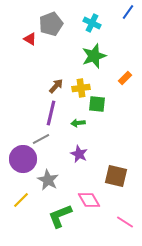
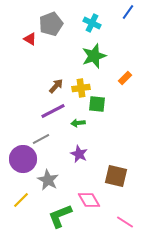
purple line: moved 2 px right, 2 px up; rotated 50 degrees clockwise
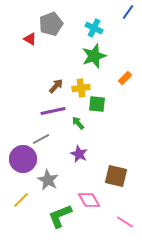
cyan cross: moved 2 px right, 5 px down
purple line: rotated 15 degrees clockwise
green arrow: rotated 56 degrees clockwise
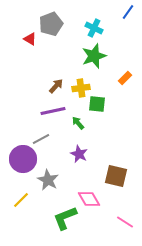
pink diamond: moved 1 px up
green L-shape: moved 5 px right, 2 px down
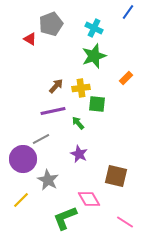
orange rectangle: moved 1 px right
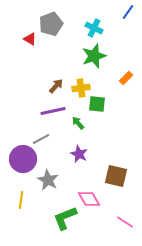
yellow line: rotated 36 degrees counterclockwise
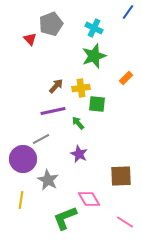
red triangle: rotated 16 degrees clockwise
brown square: moved 5 px right; rotated 15 degrees counterclockwise
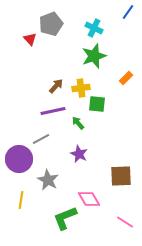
purple circle: moved 4 px left
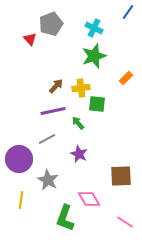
gray line: moved 6 px right
green L-shape: rotated 48 degrees counterclockwise
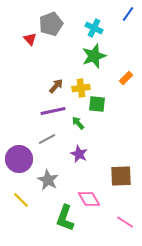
blue line: moved 2 px down
yellow line: rotated 54 degrees counterclockwise
